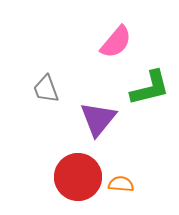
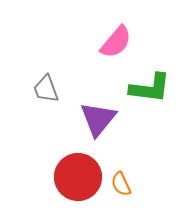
green L-shape: rotated 21 degrees clockwise
orange semicircle: rotated 120 degrees counterclockwise
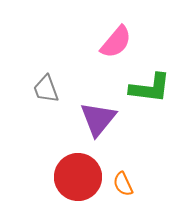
orange semicircle: moved 2 px right
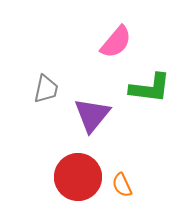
gray trapezoid: rotated 148 degrees counterclockwise
purple triangle: moved 6 px left, 4 px up
orange semicircle: moved 1 px left, 1 px down
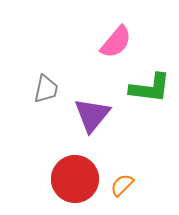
red circle: moved 3 px left, 2 px down
orange semicircle: rotated 70 degrees clockwise
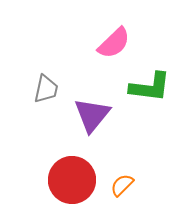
pink semicircle: moved 2 px left, 1 px down; rotated 6 degrees clockwise
green L-shape: moved 1 px up
red circle: moved 3 px left, 1 px down
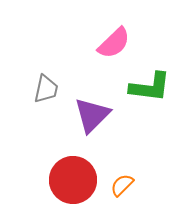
purple triangle: rotated 6 degrees clockwise
red circle: moved 1 px right
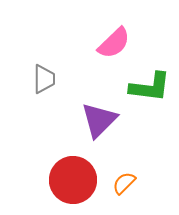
gray trapezoid: moved 2 px left, 10 px up; rotated 12 degrees counterclockwise
purple triangle: moved 7 px right, 5 px down
orange semicircle: moved 2 px right, 2 px up
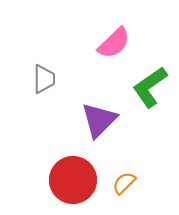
green L-shape: rotated 138 degrees clockwise
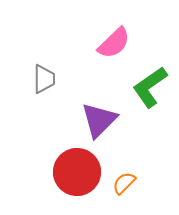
red circle: moved 4 px right, 8 px up
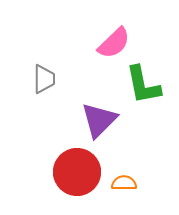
green L-shape: moved 7 px left, 2 px up; rotated 66 degrees counterclockwise
orange semicircle: rotated 45 degrees clockwise
